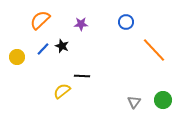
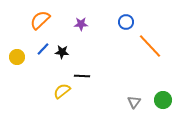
black star: moved 6 px down; rotated 16 degrees counterclockwise
orange line: moved 4 px left, 4 px up
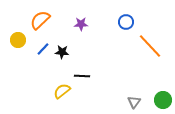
yellow circle: moved 1 px right, 17 px up
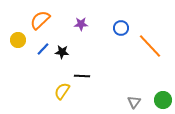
blue circle: moved 5 px left, 6 px down
yellow semicircle: rotated 18 degrees counterclockwise
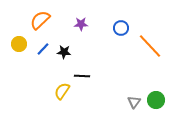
yellow circle: moved 1 px right, 4 px down
black star: moved 2 px right
green circle: moved 7 px left
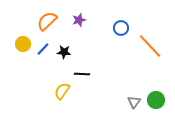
orange semicircle: moved 7 px right, 1 px down
purple star: moved 2 px left, 4 px up; rotated 16 degrees counterclockwise
yellow circle: moved 4 px right
black line: moved 2 px up
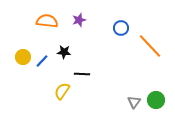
orange semicircle: rotated 50 degrees clockwise
yellow circle: moved 13 px down
blue line: moved 1 px left, 12 px down
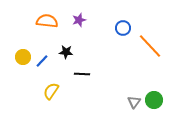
blue circle: moved 2 px right
black star: moved 2 px right
yellow semicircle: moved 11 px left
green circle: moved 2 px left
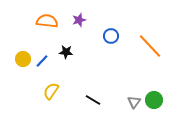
blue circle: moved 12 px left, 8 px down
yellow circle: moved 2 px down
black line: moved 11 px right, 26 px down; rotated 28 degrees clockwise
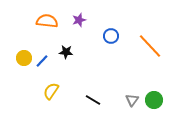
yellow circle: moved 1 px right, 1 px up
gray triangle: moved 2 px left, 2 px up
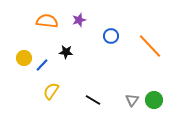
blue line: moved 4 px down
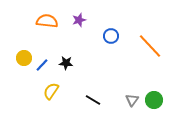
black star: moved 11 px down
